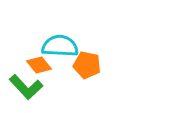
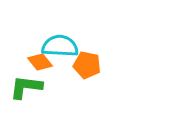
orange diamond: moved 1 px right, 3 px up
green L-shape: rotated 140 degrees clockwise
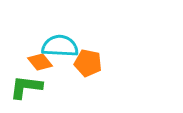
orange pentagon: moved 1 px right, 2 px up
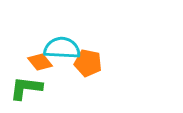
cyan semicircle: moved 2 px right, 2 px down
green L-shape: moved 1 px down
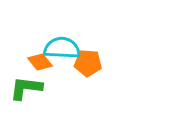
orange pentagon: rotated 8 degrees counterclockwise
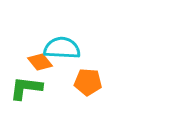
orange pentagon: moved 19 px down
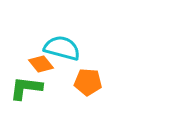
cyan semicircle: rotated 12 degrees clockwise
orange diamond: moved 1 px right, 2 px down
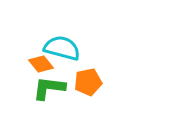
orange pentagon: rotated 16 degrees counterclockwise
green L-shape: moved 23 px right
